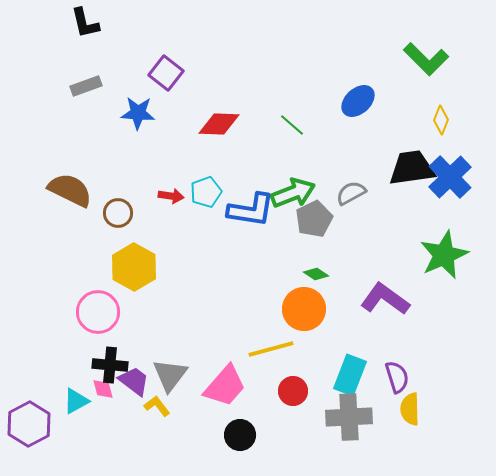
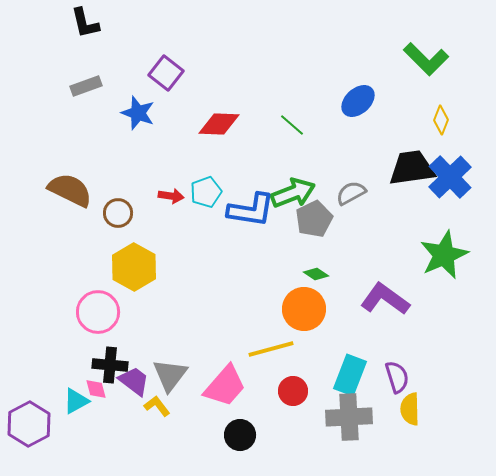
blue star: rotated 16 degrees clockwise
pink diamond: moved 7 px left
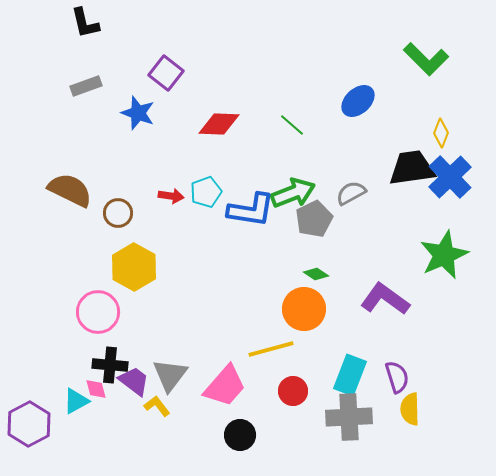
yellow diamond: moved 13 px down
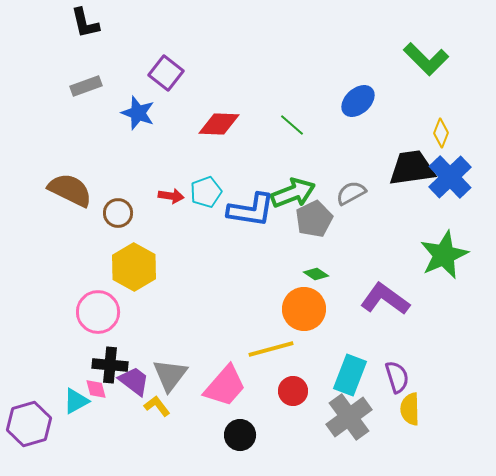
gray cross: rotated 33 degrees counterclockwise
purple hexagon: rotated 12 degrees clockwise
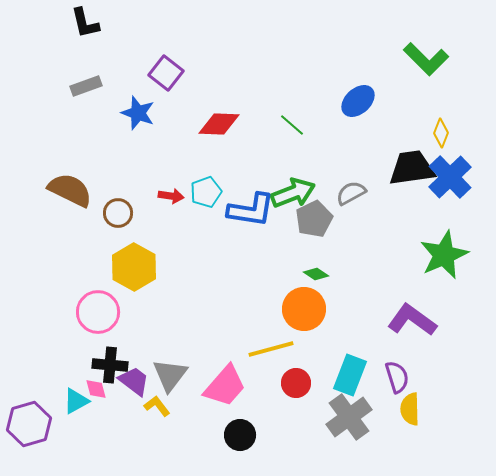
purple L-shape: moved 27 px right, 21 px down
red circle: moved 3 px right, 8 px up
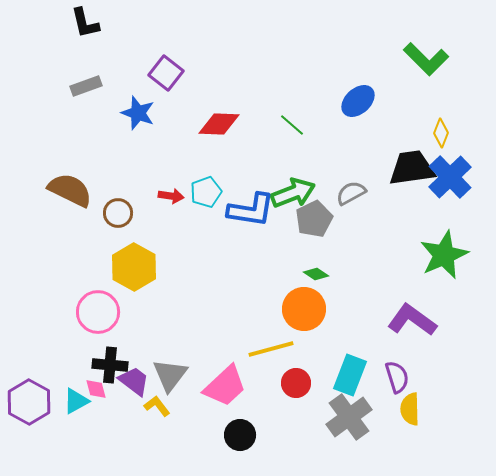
pink trapezoid: rotated 6 degrees clockwise
purple hexagon: moved 22 px up; rotated 15 degrees counterclockwise
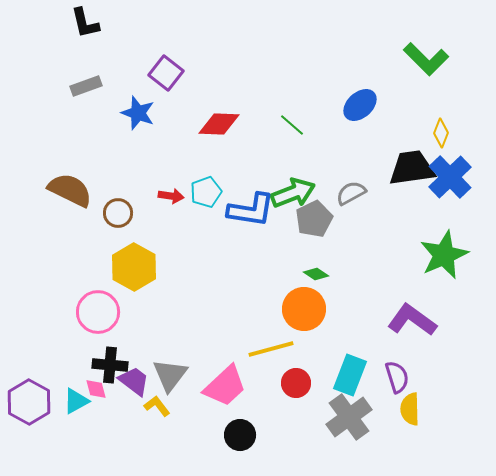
blue ellipse: moved 2 px right, 4 px down
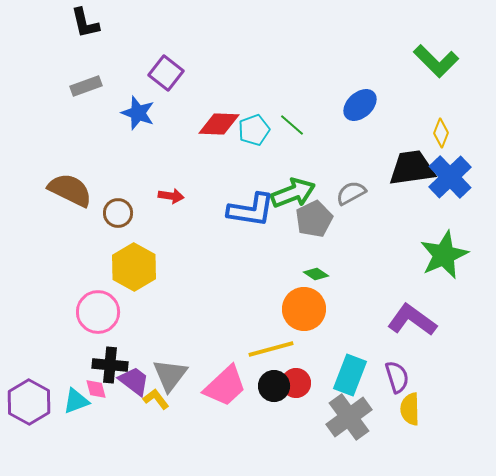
green L-shape: moved 10 px right, 2 px down
cyan pentagon: moved 48 px right, 62 px up
cyan triangle: rotated 8 degrees clockwise
yellow L-shape: moved 1 px left, 7 px up
black circle: moved 34 px right, 49 px up
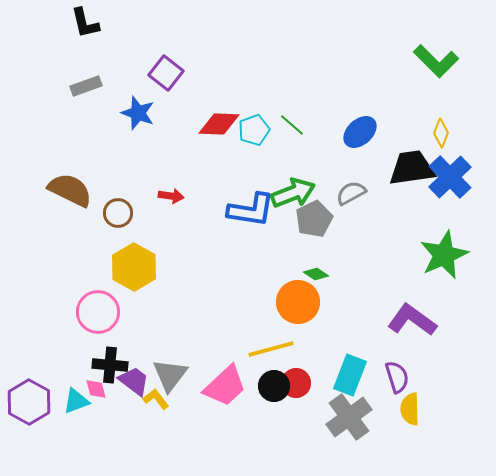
blue ellipse: moved 27 px down
orange circle: moved 6 px left, 7 px up
